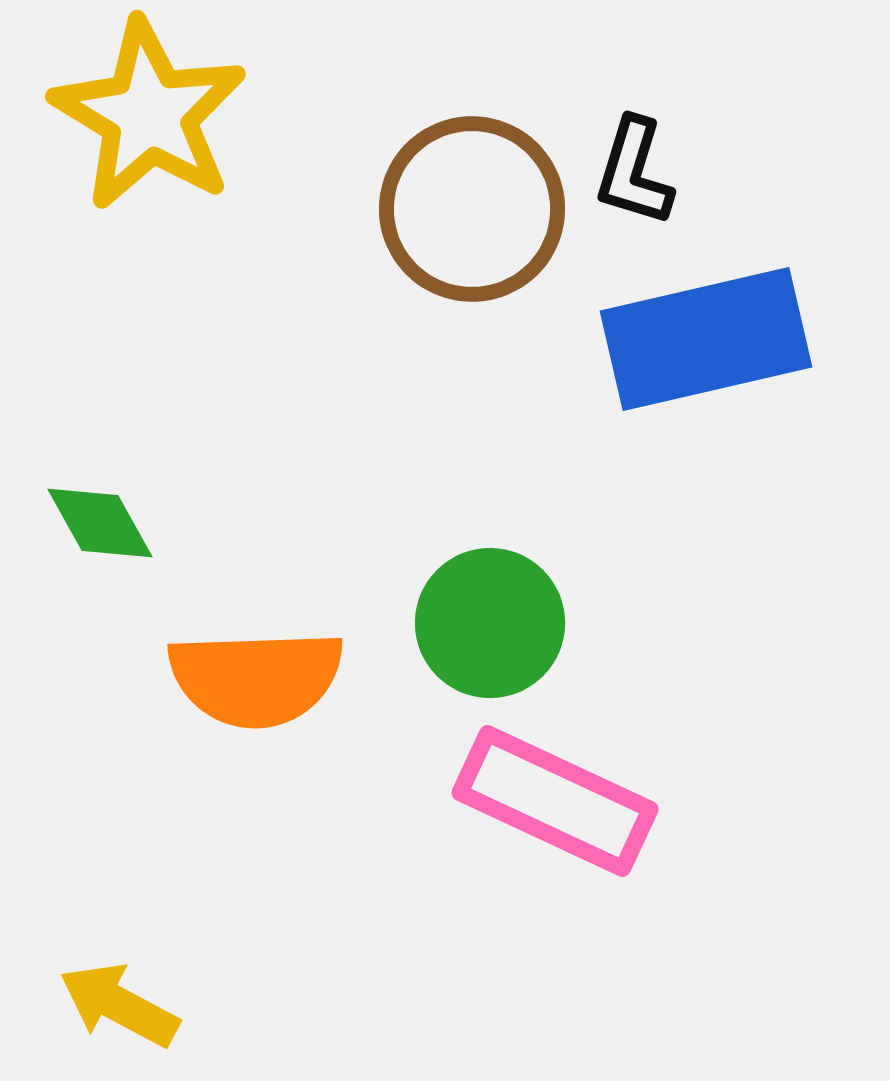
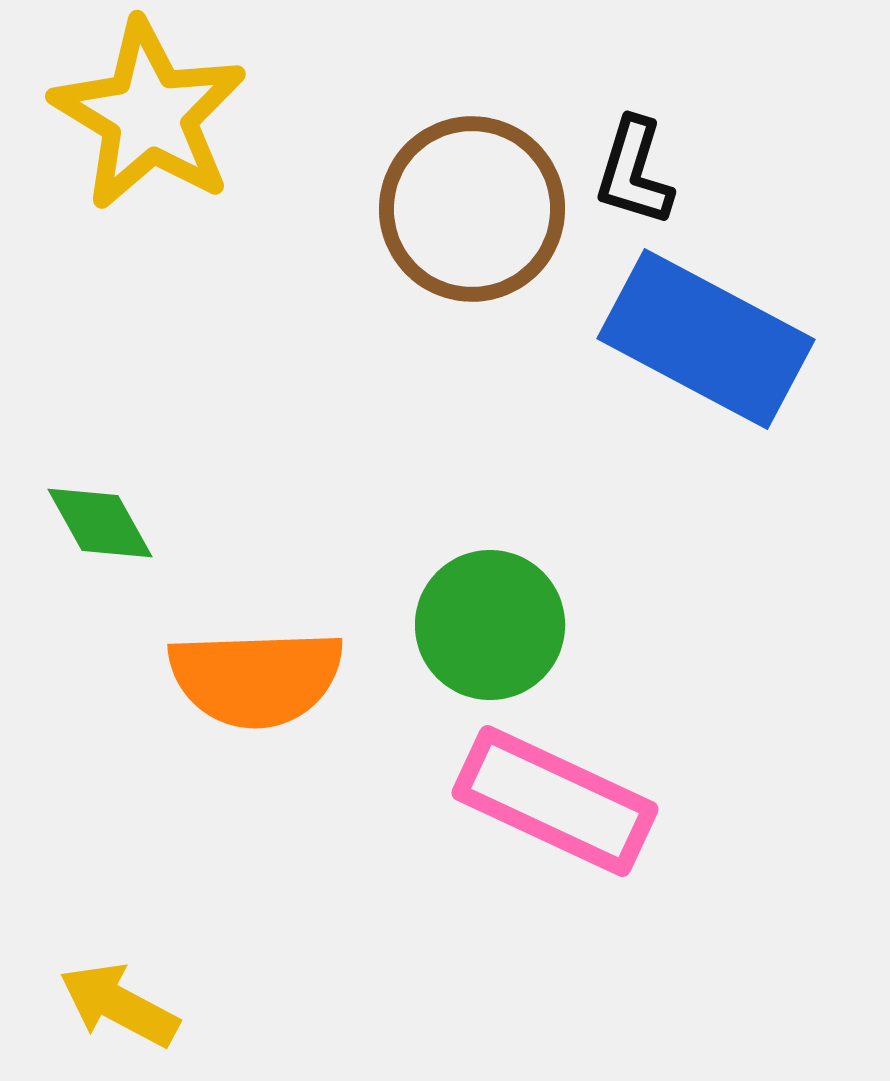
blue rectangle: rotated 41 degrees clockwise
green circle: moved 2 px down
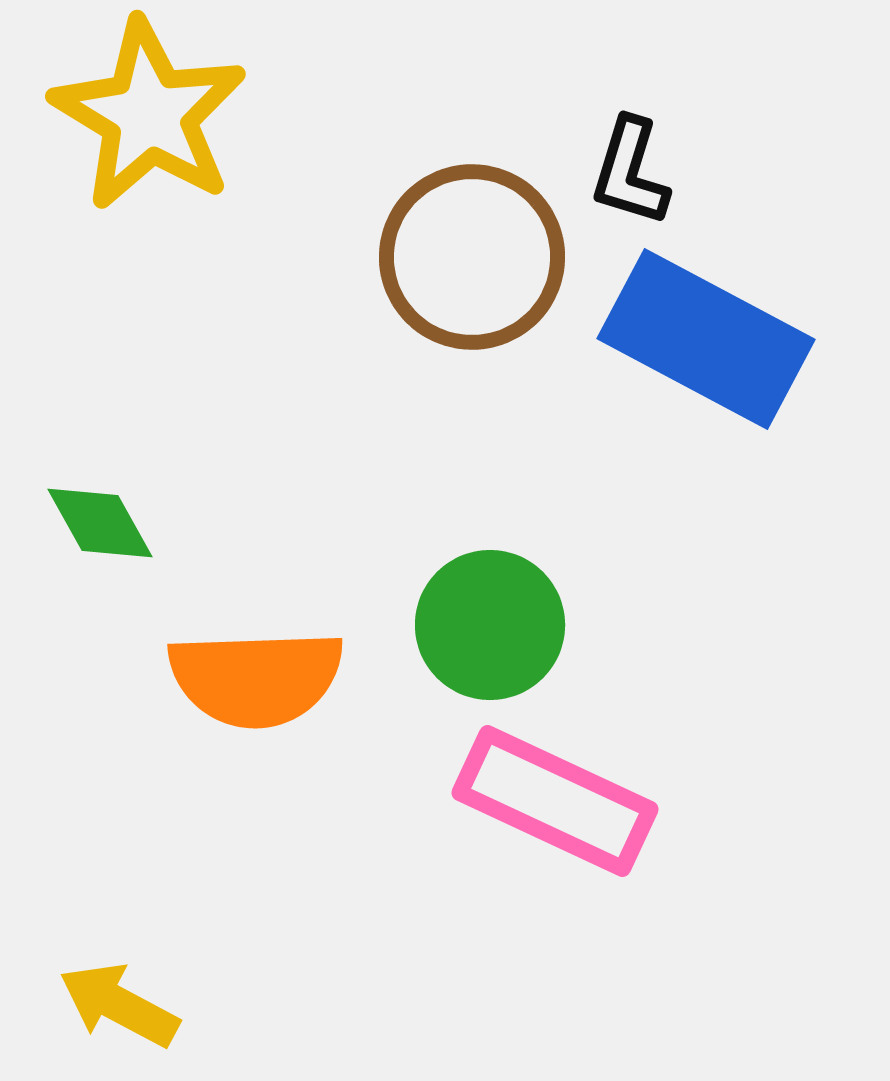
black L-shape: moved 4 px left
brown circle: moved 48 px down
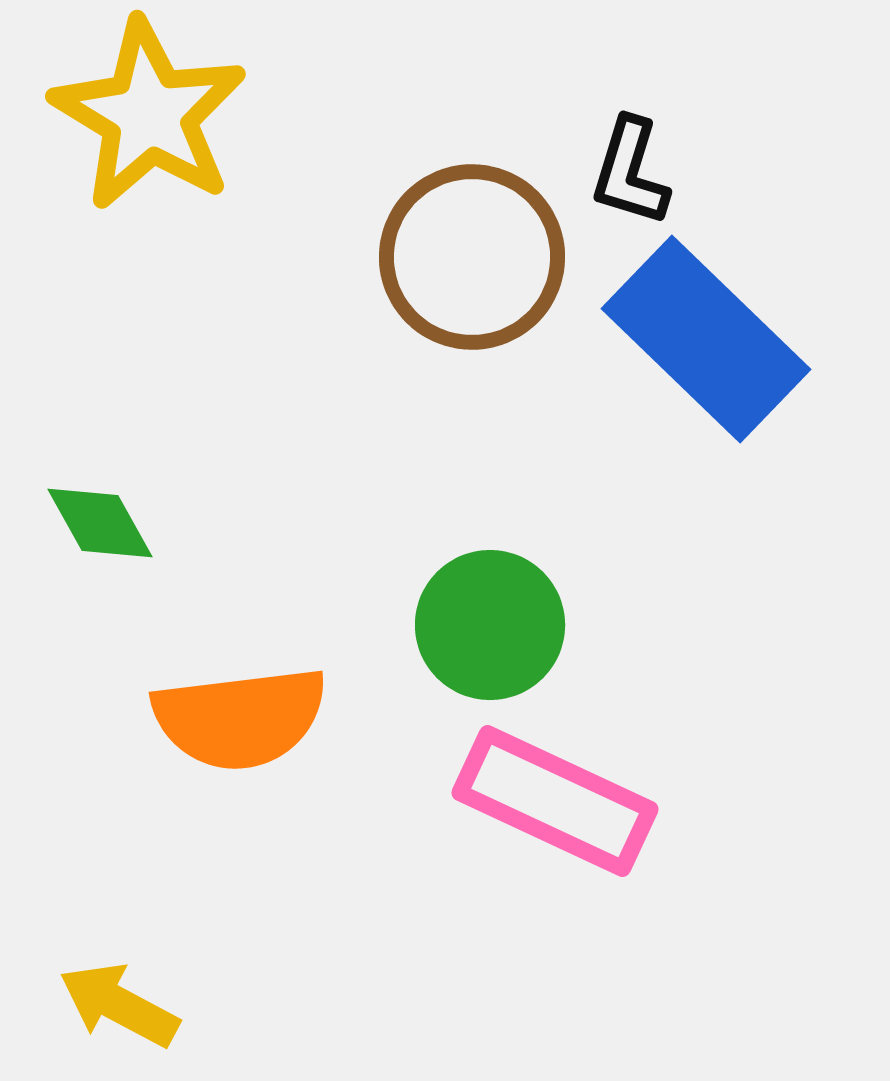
blue rectangle: rotated 16 degrees clockwise
orange semicircle: moved 16 px left, 40 px down; rotated 5 degrees counterclockwise
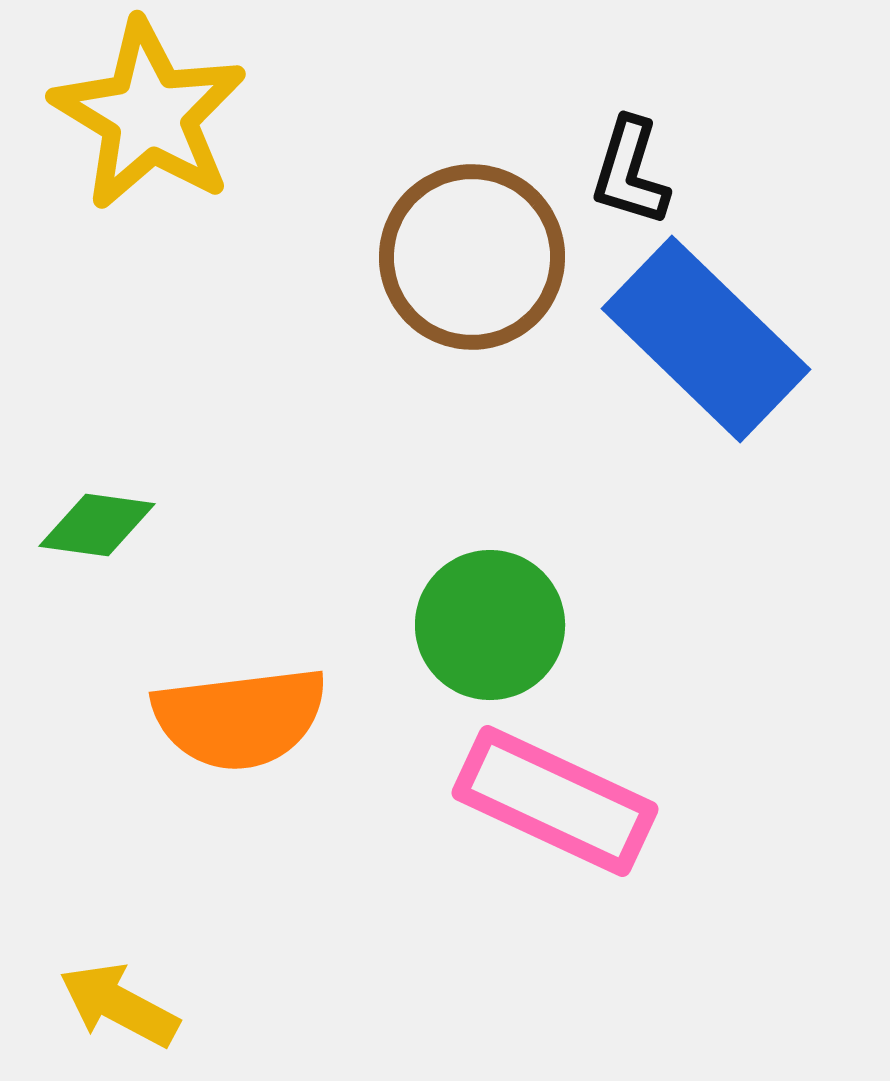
green diamond: moved 3 px left, 2 px down; rotated 53 degrees counterclockwise
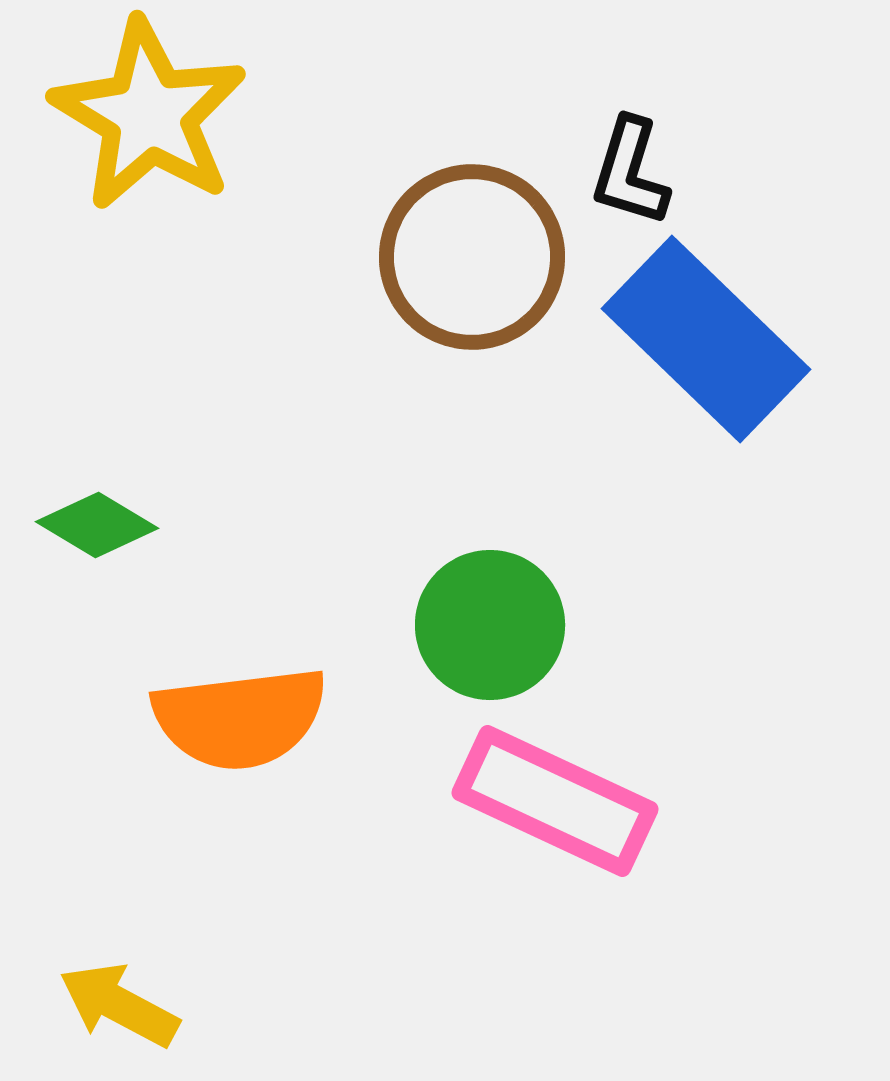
green diamond: rotated 23 degrees clockwise
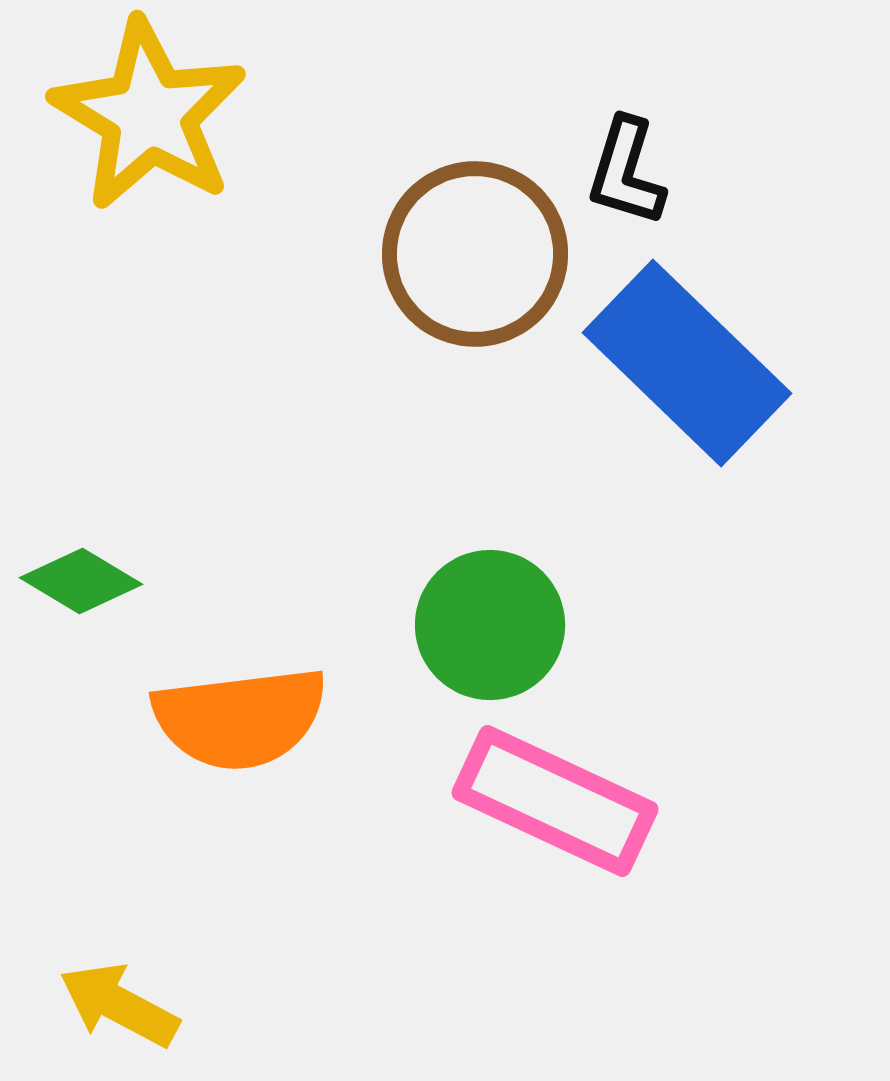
black L-shape: moved 4 px left
brown circle: moved 3 px right, 3 px up
blue rectangle: moved 19 px left, 24 px down
green diamond: moved 16 px left, 56 px down
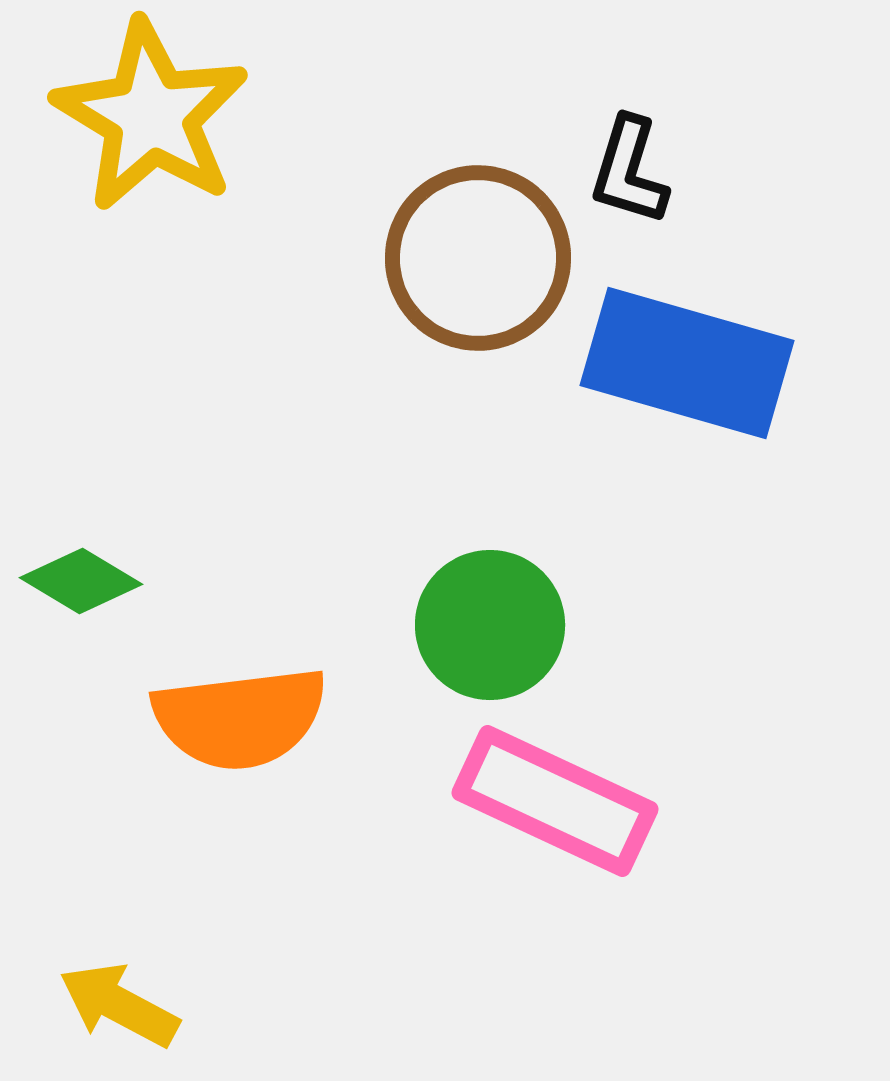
yellow star: moved 2 px right, 1 px down
black L-shape: moved 3 px right, 1 px up
brown circle: moved 3 px right, 4 px down
blue rectangle: rotated 28 degrees counterclockwise
